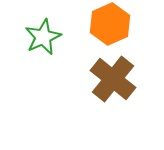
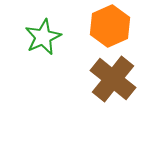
orange hexagon: moved 2 px down
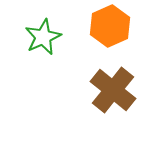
brown cross: moved 11 px down
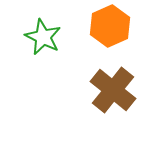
green star: rotated 21 degrees counterclockwise
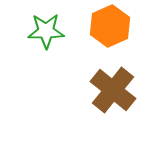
green star: moved 3 px right, 6 px up; rotated 27 degrees counterclockwise
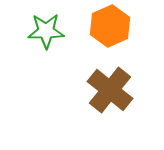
brown cross: moved 3 px left
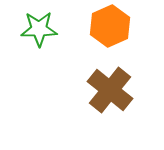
green star: moved 7 px left, 2 px up
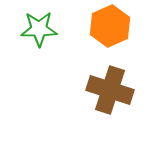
brown cross: rotated 21 degrees counterclockwise
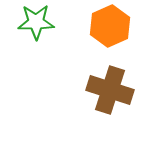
green star: moved 3 px left, 7 px up
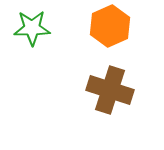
green star: moved 4 px left, 6 px down
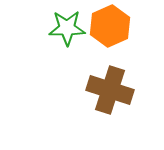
green star: moved 35 px right
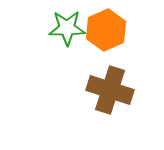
orange hexagon: moved 4 px left, 4 px down
